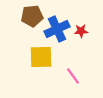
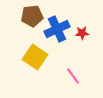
red star: moved 1 px right, 2 px down
yellow square: moved 6 px left; rotated 35 degrees clockwise
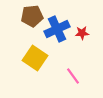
yellow square: moved 1 px down
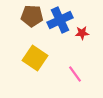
brown pentagon: rotated 10 degrees clockwise
blue cross: moved 3 px right, 9 px up
pink line: moved 2 px right, 2 px up
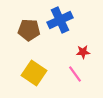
brown pentagon: moved 3 px left, 14 px down
red star: moved 1 px right, 19 px down
yellow square: moved 1 px left, 15 px down
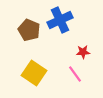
brown pentagon: rotated 20 degrees clockwise
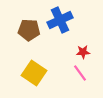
brown pentagon: rotated 20 degrees counterclockwise
pink line: moved 5 px right, 1 px up
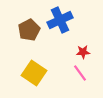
brown pentagon: rotated 30 degrees counterclockwise
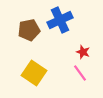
brown pentagon: rotated 15 degrees clockwise
red star: rotated 24 degrees clockwise
